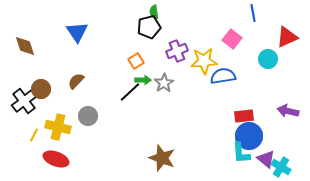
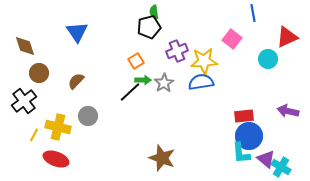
blue semicircle: moved 22 px left, 6 px down
brown circle: moved 2 px left, 16 px up
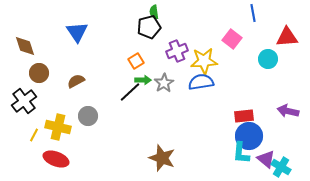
red triangle: rotated 20 degrees clockwise
brown semicircle: rotated 18 degrees clockwise
cyan L-shape: rotated 10 degrees clockwise
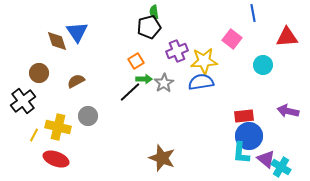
brown diamond: moved 32 px right, 5 px up
cyan circle: moved 5 px left, 6 px down
green arrow: moved 1 px right, 1 px up
black cross: moved 1 px left
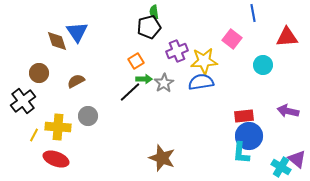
yellow cross: rotated 10 degrees counterclockwise
purple triangle: moved 31 px right
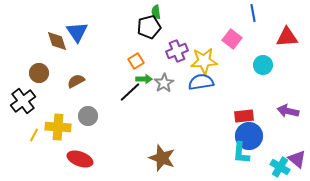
green semicircle: moved 2 px right
red ellipse: moved 24 px right
cyan cross: moved 1 px left
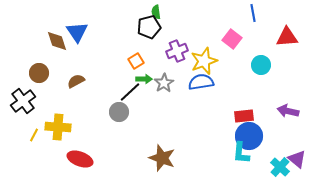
yellow star: rotated 16 degrees counterclockwise
cyan circle: moved 2 px left
gray circle: moved 31 px right, 4 px up
cyan cross: rotated 12 degrees clockwise
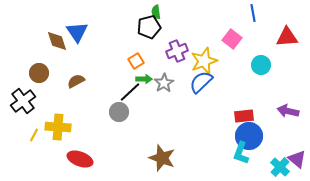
blue semicircle: rotated 35 degrees counterclockwise
cyan L-shape: rotated 15 degrees clockwise
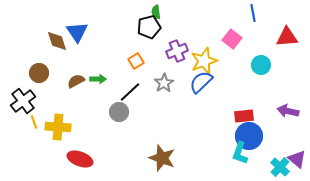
green arrow: moved 46 px left
yellow line: moved 13 px up; rotated 48 degrees counterclockwise
cyan L-shape: moved 1 px left
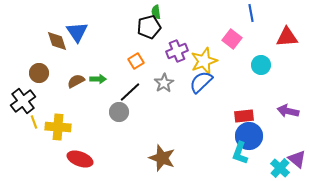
blue line: moved 2 px left
cyan cross: moved 1 px down
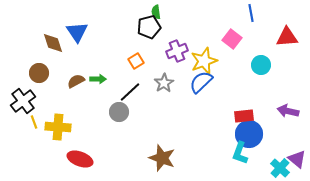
brown diamond: moved 4 px left, 2 px down
blue circle: moved 2 px up
